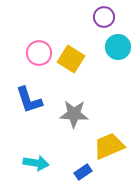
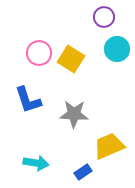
cyan circle: moved 1 px left, 2 px down
blue L-shape: moved 1 px left
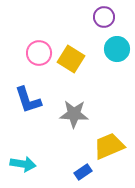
cyan arrow: moved 13 px left, 1 px down
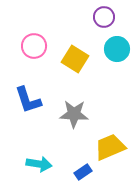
pink circle: moved 5 px left, 7 px up
yellow square: moved 4 px right
yellow trapezoid: moved 1 px right, 1 px down
cyan arrow: moved 16 px right
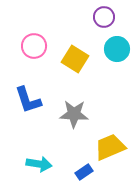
blue rectangle: moved 1 px right
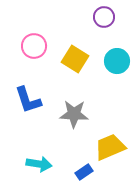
cyan circle: moved 12 px down
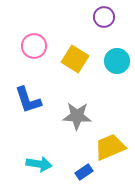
gray star: moved 3 px right, 2 px down
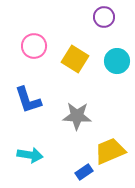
yellow trapezoid: moved 4 px down
cyan arrow: moved 9 px left, 9 px up
